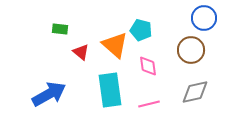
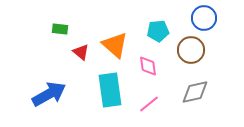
cyan pentagon: moved 17 px right, 1 px down; rotated 20 degrees counterclockwise
pink line: rotated 25 degrees counterclockwise
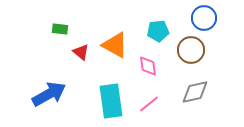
orange triangle: rotated 12 degrees counterclockwise
cyan rectangle: moved 1 px right, 11 px down
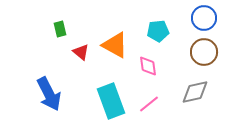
green rectangle: rotated 70 degrees clockwise
brown circle: moved 13 px right, 2 px down
blue arrow: rotated 92 degrees clockwise
cyan rectangle: rotated 12 degrees counterclockwise
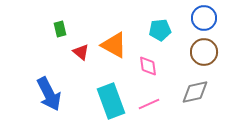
cyan pentagon: moved 2 px right, 1 px up
orange triangle: moved 1 px left
pink line: rotated 15 degrees clockwise
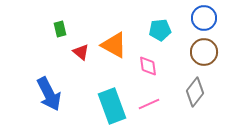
gray diamond: rotated 40 degrees counterclockwise
cyan rectangle: moved 1 px right, 5 px down
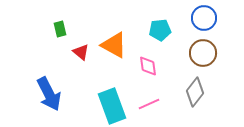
brown circle: moved 1 px left, 1 px down
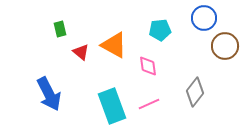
brown circle: moved 22 px right, 7 px up
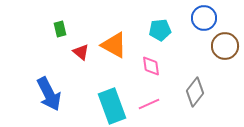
pink diamond: moved 3 px right
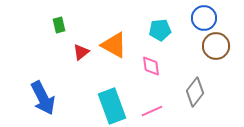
green rectangle: moved 1 px left, 4 px up
brown circle: moved 9 px left
red triangle: rotated 42 degrees clockwise
blue arrow: moved 6 px left, 4 px down
pink line: moved 3 px right, 7 px down
